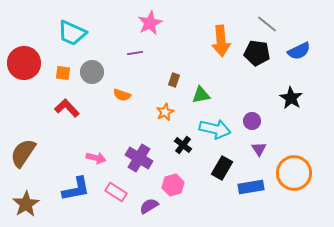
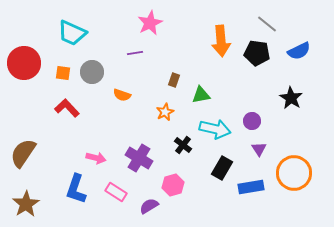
blue L-shape: rotated 120 degrees clockwise
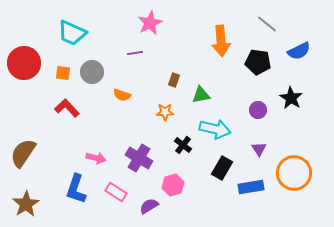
black pentagon: moved 1 px right, 9 px down
orange star: rotated 24 degrees clockwise
purple circle: moved 6 px right, 11 px up
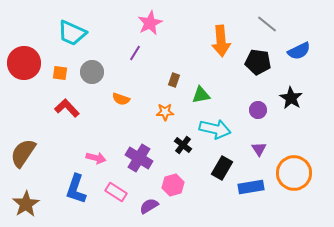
purple line: rotated 49 degrees counterclockwise
orange square: moved 3 px left
orange semicircle: moved 1 px left, 4 px down
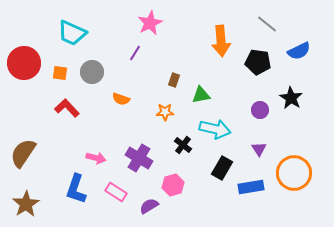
purple circle: moved 2 px right
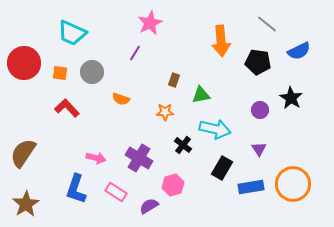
orange circle: moved 1 px left, 11 px down
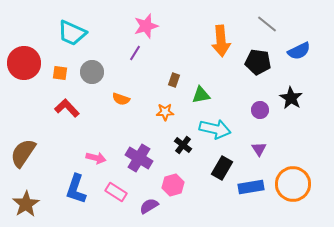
pink star: moved 4 px left, 3 px down; rotated 10 degrees clockwise
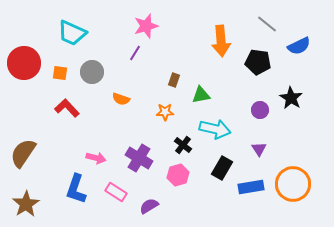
blue semicircle: moved 5 px up
pink hexagon: moved 5 px right, 10 px up
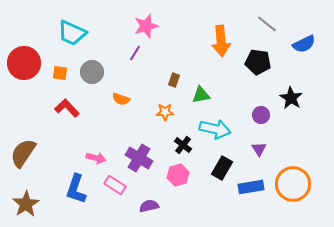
blue semicircle: moved 5 px right, 2 px up
purple circle: moved 1 px right, 5 px down
pink rectangle: moved 1 px left, 7 px up
purple semicircle: rotated 18 degrees clockwise
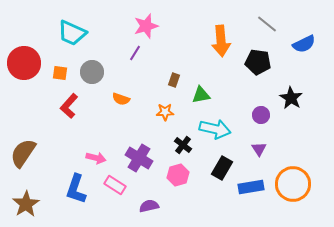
red L-shape: moved 2 px right, 2 px up; rotated 95 degrees counterclockwise
